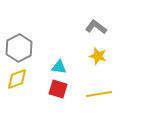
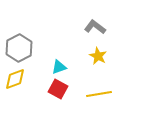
gray L-shape: moved 1 px left
yellow star: rotated 12 degrees clockwise
cyan triangle: rotated 28 degrees counterclockwise
yellow diamond: moved 2 px left
red square: rotated 12 degrees clockwise
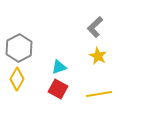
gray L-shape: rotated 80 degrees counterclockwise
yellow diamond: moved 2 px right; rotated 40 degrees counterclockwise
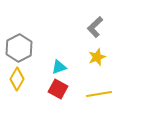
yellow star: moved 1 px left, 1 px down; rotated 24 degrees clockwise
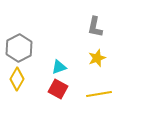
gray L-shape: rotated 35 degrees counterclockwise
yellow star: moved 1 px down
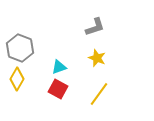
gray L-shape: rotated 120 degrees counterclockwise
gray hexagon: moved 1 px right; rotated 12 degrees counterclockwise
yellow star: rotated 30 degrees counterclockwise
yellow line: rotated 45 degrees counterclockwise
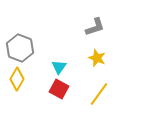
cyan triangle: rotated 35 degrees counterclockwise
red square: moved 1 px right
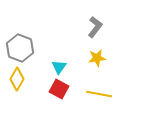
gray L-shape: rotated 35 degrees counterclockwise
yellow star: rotated 30 degrees counterclockwise
yellow line: rotated 65 degrees clockwise
